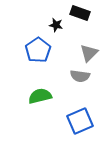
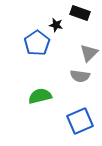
blue pentagon: moved 1 px left, 7 px up
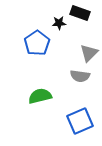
black star: moved 3 px right, 2 px up; rotated 16 degrees counterclockwise
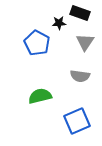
blue pentagon: rotated 10 degrees counterclockwise
gray triangle: moved 4 px left, 11 px up; rotated 12 degrees counterclockwise
blue square: moved 3 px left
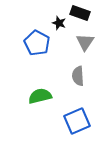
black star: rotated 24 degrees clockwise
gray semicircle: moved 2 px left; rotated 78 degrees clockwise
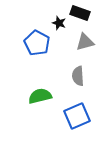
gray triangle: rotated 42 degrees clockwise
blue square: moved 5 px up
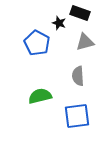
blue square: rotated 16 degrees clockwise
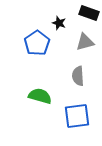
black rectangle: moved 9 px right
blue pentagon: rotated 10 degrees clockwise
green semicircle: rotated 30 degrees clockwise
